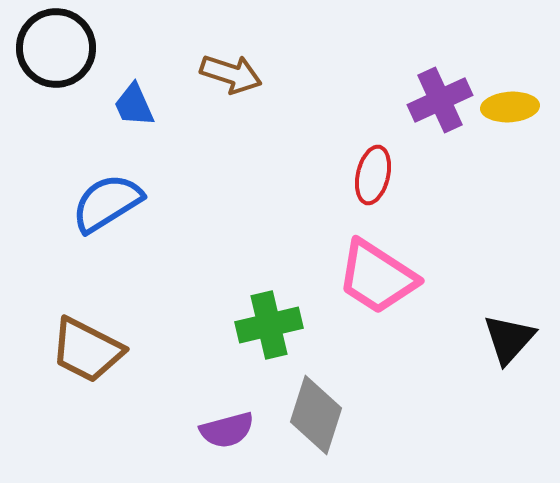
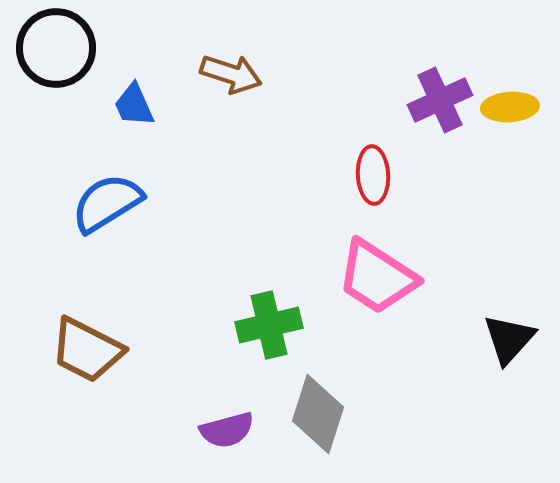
red ellipse: rotated 16 degrees counterclockwise
gray diamond: moved 2 px right, 1 px up
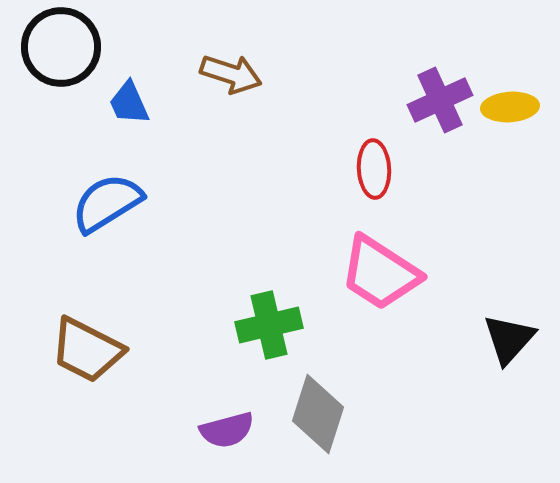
black circle: moved 5 px right, 1 px up
blue trapezoid: moved 5 px left, 2 px up
red ellipse: moved 1 px right, 6 px up
pink trapezoid: moved 3 px right, 4 px up
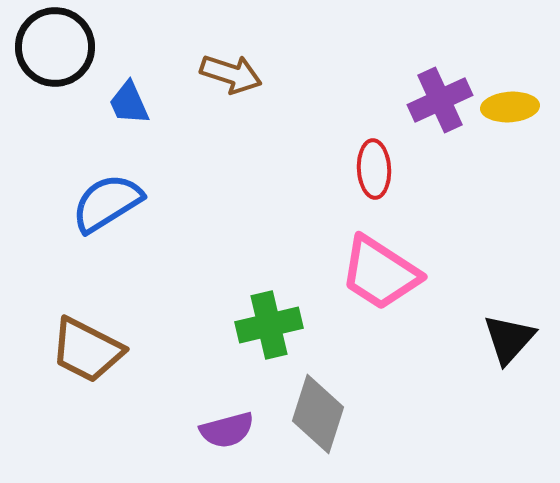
black circle: moved 6 px left
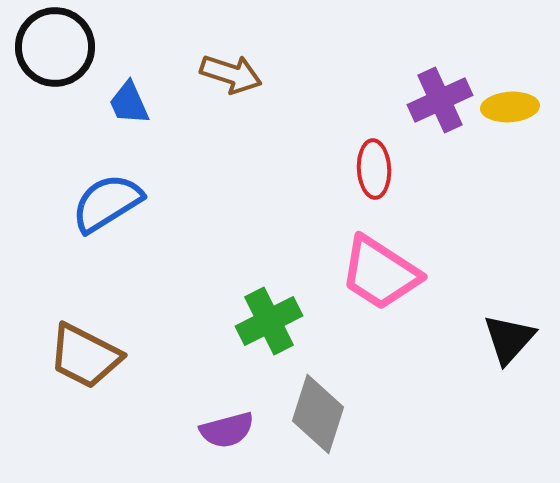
green cross: moved 4 px up; rotated 14 degrees counterclockwise
brown trapezoid: moved 2 px left, 6 px down
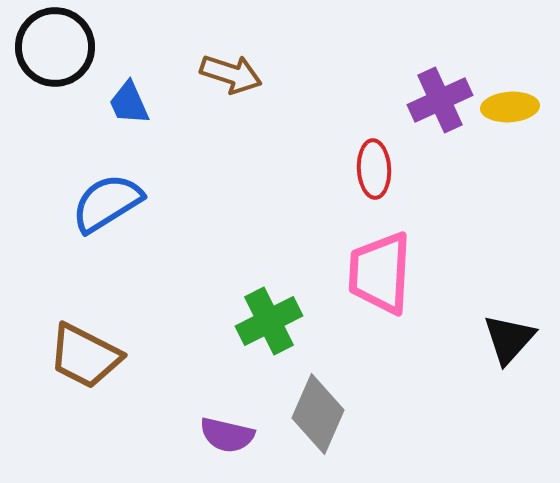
pink trapezoid: rotated 60 degrees clockwise
gray diamond: rotated 6 degrees clockwise
purple semicircle: moved 5 px down; rotated 28 degrees clockwise
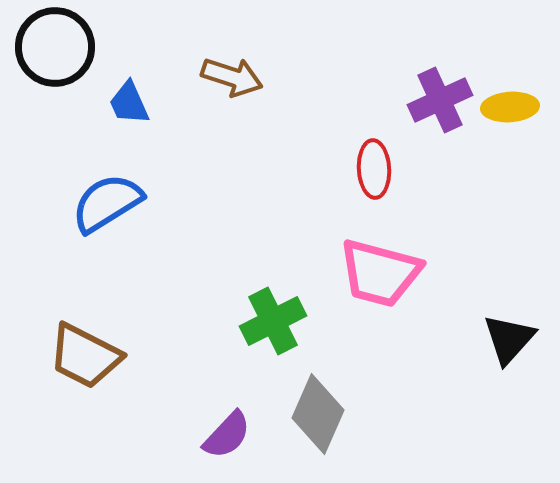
brown arrow: moved 1 px right, 3 px down
pink trapezoid: rotated 78 degrees counterclockwise
green cross: moved 4 px right
purple semicircle: rotated 60 degrees counterclockwise
